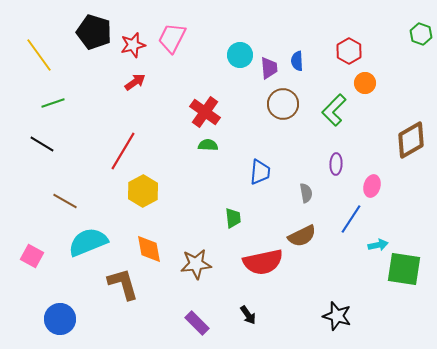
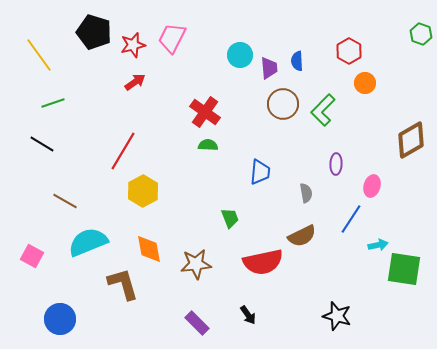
green L-shape: moved 11 px left
green trapezoid: moved 3 px left; rotated 15 degrees counterclockwise
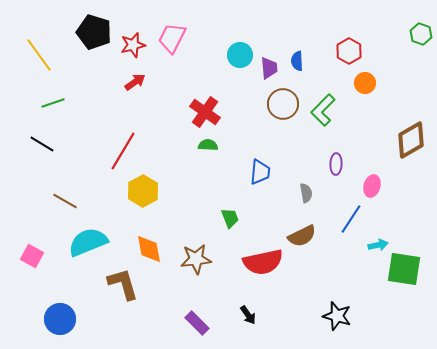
brown star: moved 5 px up
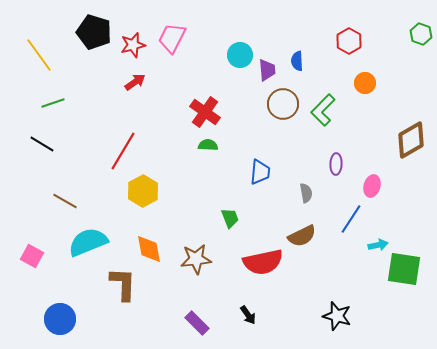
red hexagon: moved 10 px up
purple trapezoid: moved 2 px left, 2 px down
brown L-shape: rotated 18 degrees clockwise
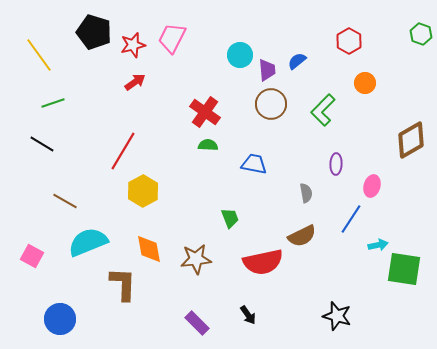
blue semicircle: rotated 54 degrees clockwise
brown circle: moved 12 px left
blue trapezoid: moved 6 px left, 8 px up; rotated 84 degrees counterclockwise
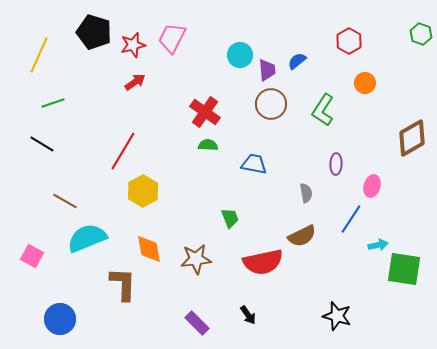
yellow line: rotated 60 degrees clockwise
green L-shape: rotated 12 degrees counterclockwise
brown diamond: moved 1 px right, 2 px up
cyan semicircle: moved 1 px left, 4 px up
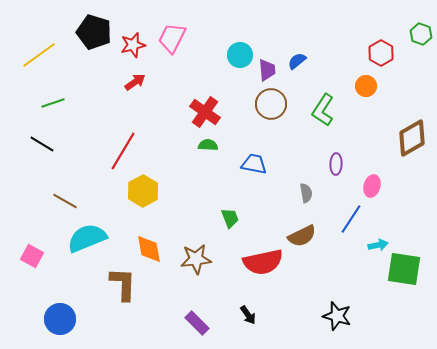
red hexagon: moved 32 px right, 12 px down
yellow line: rotated 30 degrees clockwise
orange circle: moved 1 px right, 3 px down
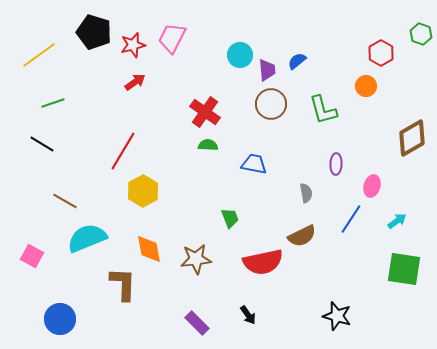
green L-shape: rotated 48 degrees counterclockwise
cyan arrow: moved 19 px right, 24 px up; rotated 24 degrees counterclockwise
